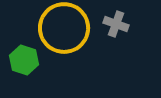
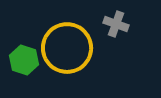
yellow circle: moved 3 px right, 20 px down
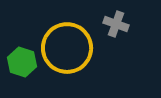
green hexagon: moved 2 px left, 2 px down
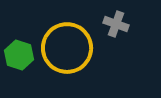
green hexagon: moved 3 px left, 7 px up
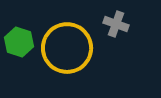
green hexagon: moved 13 px up
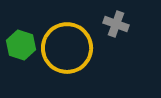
green hexagon: moved 2 px right, 3 px down
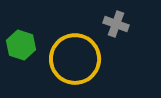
yellow circle: moved 8 px right, 11 px down
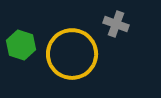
yellow circle: moved 3 px left, 5 px up
